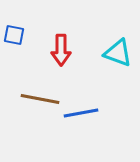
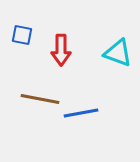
blue square: moved 8 px right
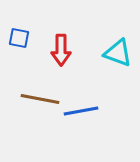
blue square: moved 3 px left, 3 px down
blue line: moved 2 px up
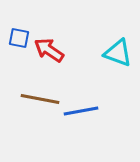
red arrow: moved 12 px left; rotated 124 degrees clockwise
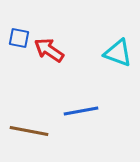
brown line: moved 11 px left, 32 px down
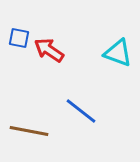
blue line: rotated 48 degrees clockwise
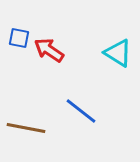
cyan triangle: rotated 12 degrees clockwise
brown line: moved 3 px left, 3 px up
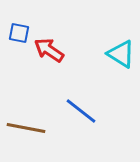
blue square: moved 5 px up
cyan triangle: moved 3 px right, 1 px down
